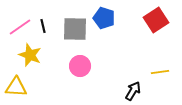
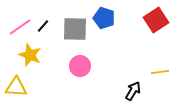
black line: rotated 56 degrees clockwise
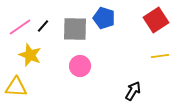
yellow line: moved 16 px up
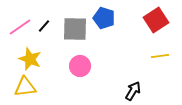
black line: moved 1 px right
yellow star: moved 4 px down
yellow triangle: moved 9 px right; rotated 10 degrees counterclockwise
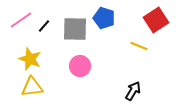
pink line: moved 1 px right, 7 px up
yellow line: moved 21 px left, 10 px up; rotated 30 degrees clockwise
yellow triangle: moved 7 px right
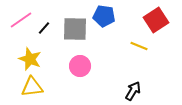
blue pentagon: moved 2 px up; rotated 10 degrees counterclockwise
black line: moved 2 px down
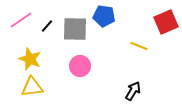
red square: moved 10 px right, 2 px down; rotated 10 degrees clockwise
black line: moved 3 px right, 2 px up
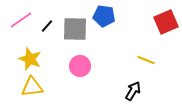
yellow line: moved 7 px right, 14 px down
